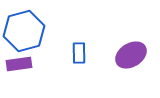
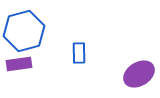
purple ellipse: moved 8 px right, 19 px down
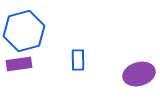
blue rectangle: moved 1 px left, 7 px down
purple ellipse: rotated 16 degrees clockwise
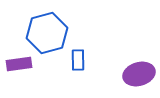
blue hexagon: moved 23 px right, 2 px down
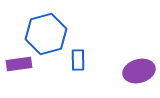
blue hexagon: moved 1 px left, 1 px down
purple ellipse: moved 3 px up
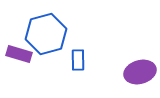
purple rectangle: moved 10 px up; rotated 25 degrees clockwise
purple ellipse: moved 1 px right, 1 px down
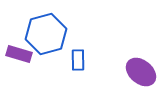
purple ellipse: moved 1 px right; rotated 56 degrees clockwise
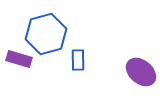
purple rectangle: moved 5 px down
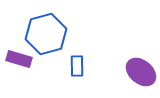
blue rectangle: moved 1 px left, 6 px down
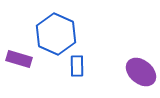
blue hexagon: moved 10 px right; rotated 21 degrees counterclockwise
